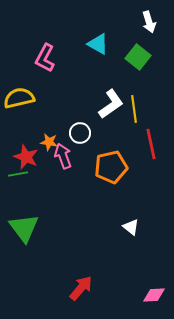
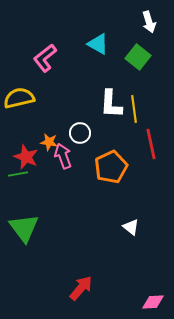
pink L-shape: rotated 24 degrees clockwise
white L-shape: rotated 128 degrees clockwise
orange pentagon: rotated 12 degrees counterclockwise
pink diamond: moved 1 px left, 7 px down
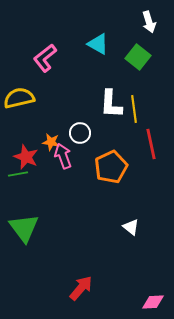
orange star: moved 2 px right
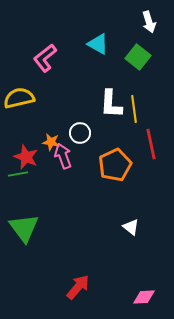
orange pentagon: moved 4 px right, 2 px up
red arrow: moved 3 px left, 1 px up
pink diamond: moved 9 px left, 5 px up
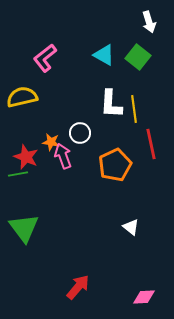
cyan triangle: moved 6 px right, 11 px down
yellow semicircle: moved 3 px right, 1 px up
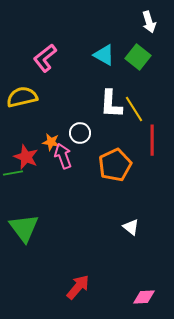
yellow line: rotated 24 degrees counterclockwise
red line: moved 1 px right, 4 px up; rotated 12 degrees clockwise
green line: moved 5 px left, 1 px up
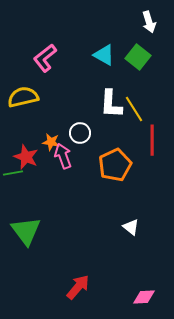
yellow semicircle: moved 1 px right
green triangle: moved 2 px right, 3 px down
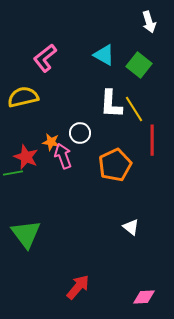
green square: moved 1 px right, 8 px down
green triangle: moved 3 px down
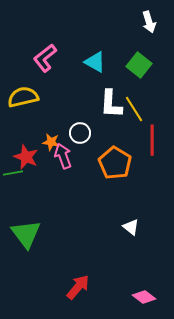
cyan triangle: moved 9 px left, 7 px down
orange pentagon: moved 2 px up; rotated 16 degrees counterclockwise
pink diamond: rotated 40 degrees clockwise
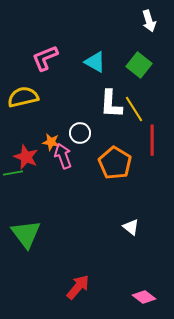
white arrow: moved 1 px up
pink L-shape: rotated 16 degrees clockwise
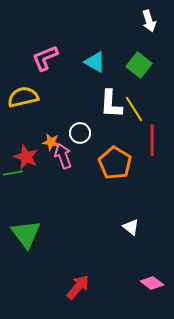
pink diamond: moved 8 px right, 14 px up
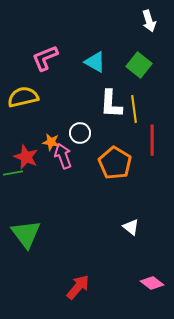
yellow line: rotated 24 degrees clockwise
